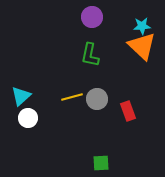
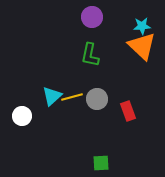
cyan triangle: moved 31 px right
white circle: moved 6 px left, 2 px up
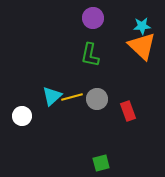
purple circle: moved 1 px right, 1 px down
green square: rotated 12 degrees counterclockwise
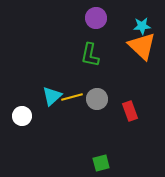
purple circle: moved 3 px right
red rectangle: moved 2 px right
